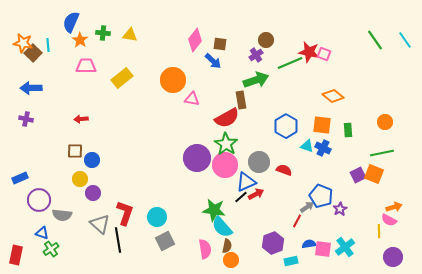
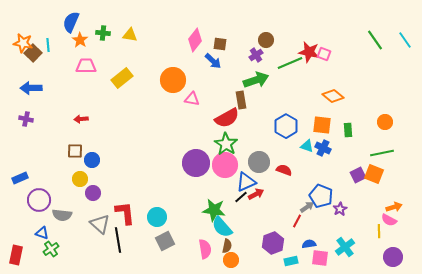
purple circle at (197, 158): moved 1 px left, 5 px down
red L-shape at (125, 213): rotated 25 degrees counterclockwise
pink square at (323, 249): moved 3 px left, 9 px down
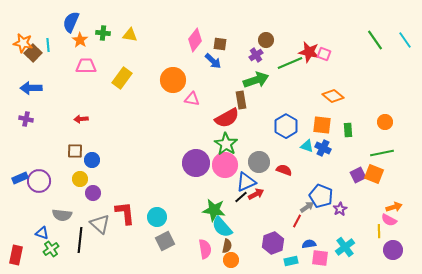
yellow rectangle at (122, 78): rotated 15 degrees counterclockwise
purple circle at (39, 200): moved 19 px up
black line at (118, 240): moved 38 px left; rotated 15 degrees clockwise
purple circle at (393, 257): moved 7 px up
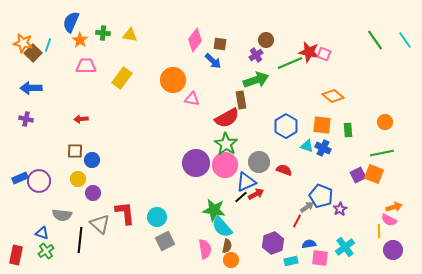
cyan line at (48, 45): rotated 24 degrees clockwise
yellow circle at (80, 179): moved 2 px left
green cross at (51, 249): moved 5 px left, 2 px down
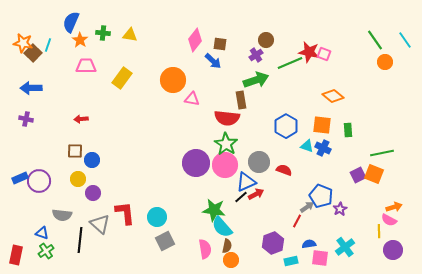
red semicircle at (227, 118): rotated 35 degrees clockwise
orange circle at (385, 122): moved 60 px up
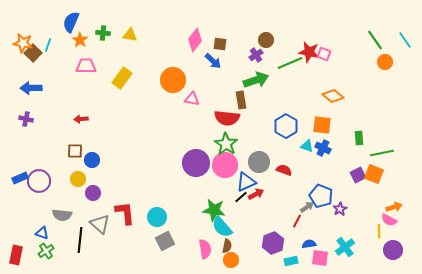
green rectangle at (348, 130): moved 11 px right, 8 px down
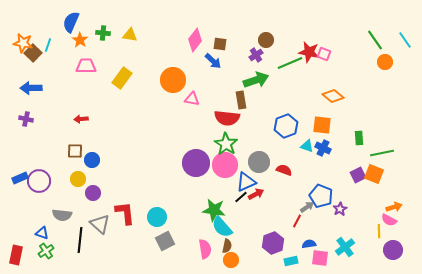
blue hexagon at (286, 126): rotated 10 degrees clockwise
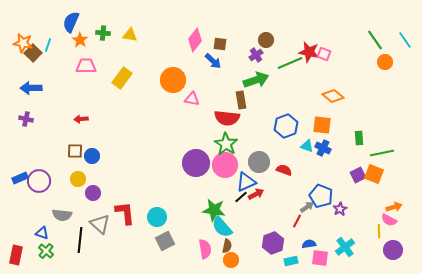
blue circle at (92, 160): moved 4 px up
green cross at (46, 251): rotated 14 degrees counterclockwise
